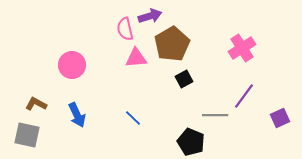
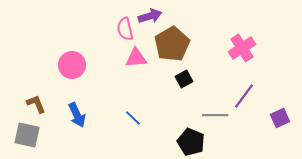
brown L-shape: rotated 40 degrees clockwise
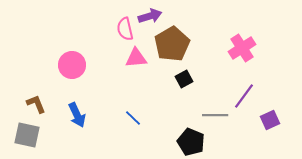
purple square: moved 10 px left, 2 px down
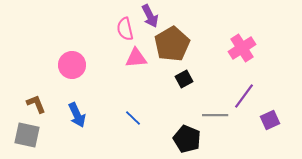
purple arrow: rotated 80 degrees clockwise
black pentagon: moved 4 px left, 3 px up
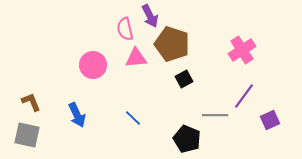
brown pentagon: rotated 24 degrees counterclockwise
pink cross: moved 2 px down
pink circle: moved 21 px right
brown L-shape: moved 5 px left, 2 px up
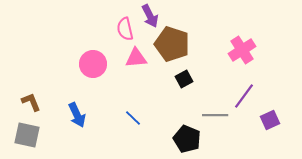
pink circle: moved 1 px up
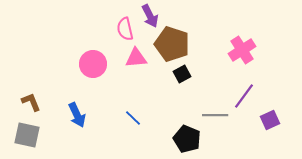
black square: moved 2 px left, 5 px up
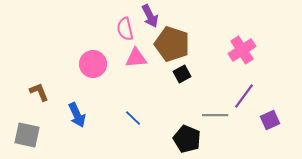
brown L-shape: moved 8 px right, 10 px up
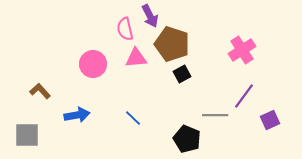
brown L-shape: moved 1 px right, 1 px up; rotated 20 degrees counterclockwise
blue arrow: rotated 75 degrees counterclockwise
gray square: rotated 12 degrees counterclockwise
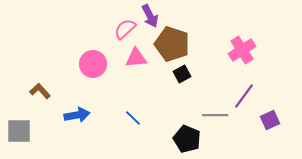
pink semicircle: rotated 60 degrees clockwise
gray square: moved 8 px left, 4 px up
